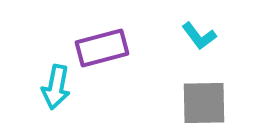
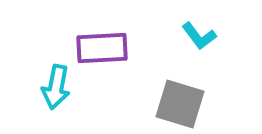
purple rectangle: rotated 12 degrees clockwise
gray square: moved 24 px left, 1 px down; rotated 18 degrees clockwise
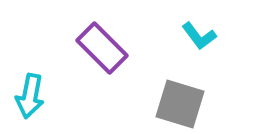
purple rectangle: rotated 48 degrees clockwise
cyan arrow: moved 26 px left, 9 px down
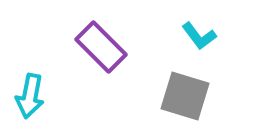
purple rectangle: moved 1 px left, 1 px up
gray square: moved 5 px right, 8 px up
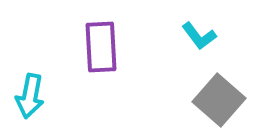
purple rectangle: rotated 42 degrees clockwise
gray square: moved 34 px right, 4 px down; rotated 24 degrees clockwise
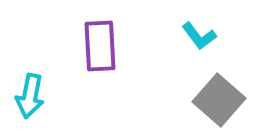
purple rectangle: moved 1 px left, 1 px up
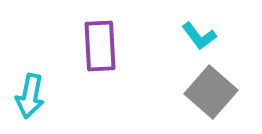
gray square: moved 8 px left, 8 px up
